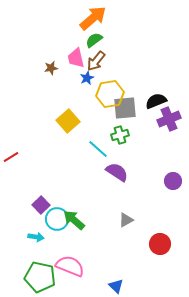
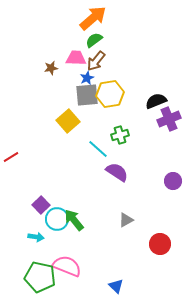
pink trapezoid: rotated 105 degrees clockwise
gray square: moved 38 px left, 13 px up
green arrow: rotated 10 degrees clockwise
pink semicircle: moved 3 px left
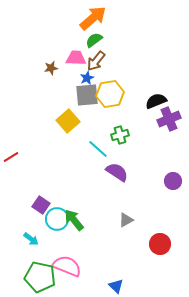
purple square: rotated 12 degrees counterclockwise
cyan arrow: moved 5 px left, 2 px down; rotated 28 degrees clockwise
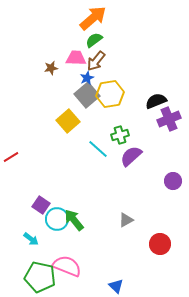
gray square: rotated 35 degrees counterclockwise
purple semicircle: moved 14 px right, 16 px up; rotated 75 degrees counterclockwise
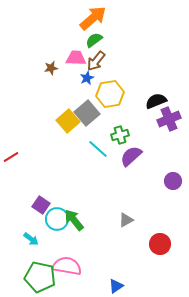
gray square: moved 18 px down
pink semicircle: rotated 12 degrees counterclockwise
blue triangle: rotated 42 degrees clockwise
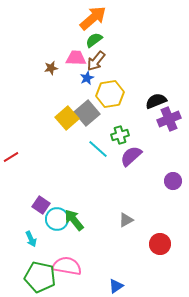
yellow square: moved 1 px left, 3 px up
cyan arrow: rotated 28 degrees clockwise
